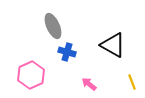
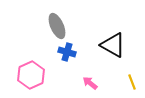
gray ellipse: moved 4 px right
pink arrow: moved 1 px right, 1 px up
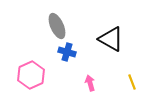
black triangle: moved 2 px left, 6 px up
pink arrow: rotated 35 degrees clockwise
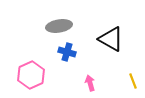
gray ellipse: moved 2 px right; rotated 75 degrees counterclockwise
yellow line: moved 1 px right, 1 px up
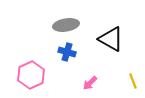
gray ellipse: moved 7 px right, 1 px up
pink arrow: rotated 119 degrees counterclockwise
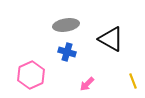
pink arrow: moved 3 px left, 1 px down
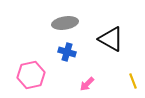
gray ellipse: moved 1 px left, 2 px up
pink hexagon: rotated 12 degrees clockwise
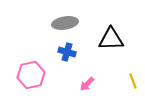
black triangle: rotated 32 degrees counterclockwise
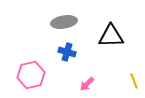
gray ellipse: moved 1 px left, 1 px up
black triangle: moved 3 px up
yellow line: moved 1 px right
